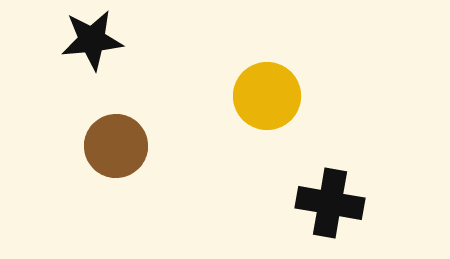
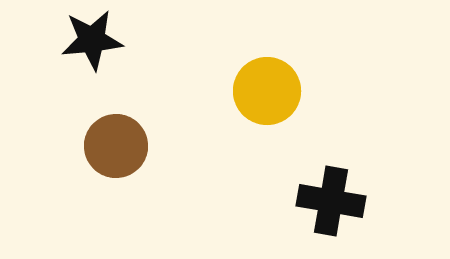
yellow circle: moved 5 px up
black cross: moved 1 px right, 2 px up
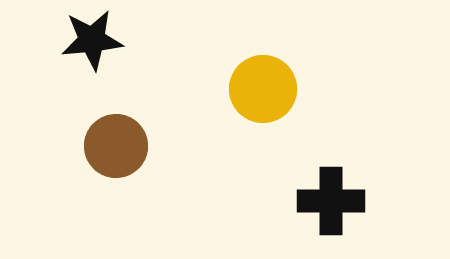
yellow circle: moved 4 px left, 2 px up
black cross: rotated 10 degrees counterclockwise
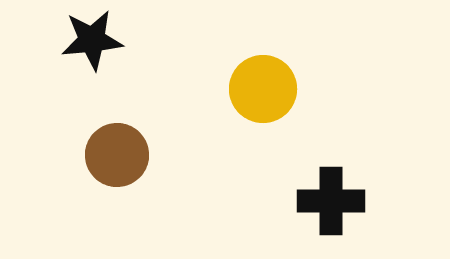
brown circle: moved 1 px right, 9 px down
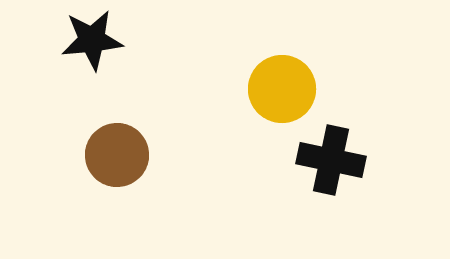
yellow circle: moved 19 px right
black cross: moved 41 px up; rotated 12 degrees clockwise
